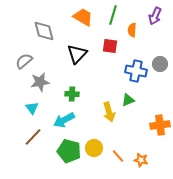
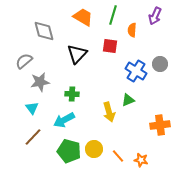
blue cross: rotated 20 degrees clockwise
yellow circle: moved 1 px down
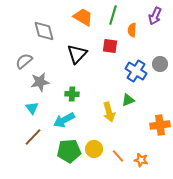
green pentagon: rotated 20 degrees counterclockwise
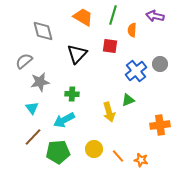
purple arrow: rotated 78 degrees clockwise
gray diamond: moved 1 px left
blue cross: rotated 20 degrees clockwise
green pentagon: moved 11 px left, 1 px down
